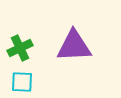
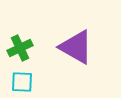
purple triangle: moved 2 px right, 1 px down; rotated 33 degrees clockwise
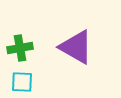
green cross: rotated 15 degrees clockwise
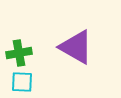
green cross: moved 1 px left, 5 px down
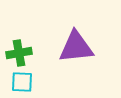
purple triangle: rotated 36 degrees counterclockwise
